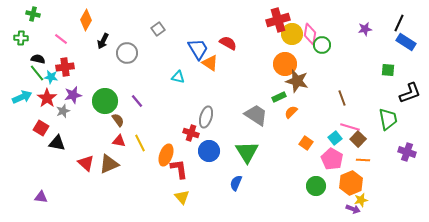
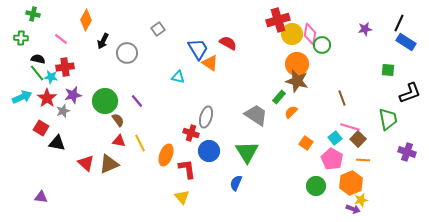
orange circle at (285, 64): moved 12 px right
green rectangle at (279, 97): rotated 24 degrees counterclockwise
red L-shape at (179, 169): moved 8 px right
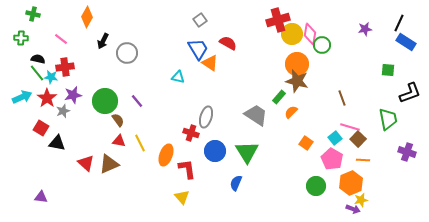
orange diamond at (86, 20): moved 1 px right, 3 px up
gray square at (158, 29): moved 42 px right, 9 px up
blue circle at (209, 151): moved 6 px right
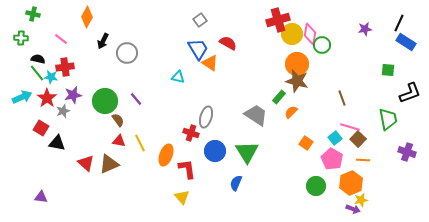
purple line at (137, 101): moved 1 px left, 2 px up
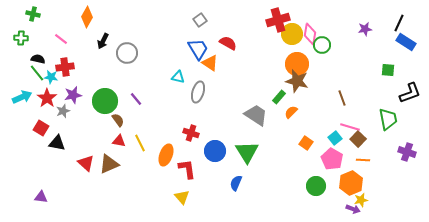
gray ellipse at (206, 117): moved 8 px left, 25 px up
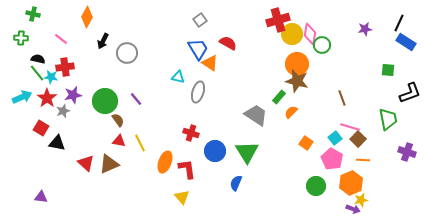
orange ellipse at (166, 155): moved 1 px left, 7 px down
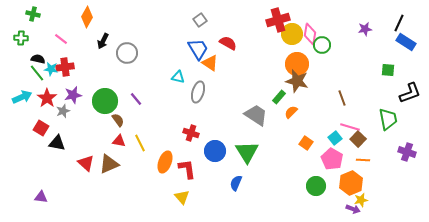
cyan star at (51, 77): moved 8 px up
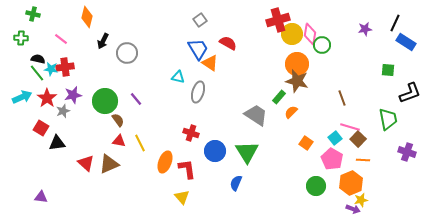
orange diamond at (87, 17): rotated 15 degrees counterclockwise
black line at (399, 23): moved 4 px left
black triangle at (57, 143): rotated 18 degrees counterclockwise
